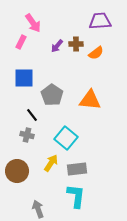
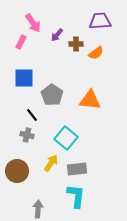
purple arrow: moved 11 px up
gray arrow: rotated 24 degrees clockwise
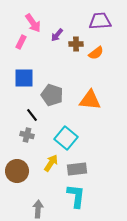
gray pentagon: rotated 15 degrees counterclockwise
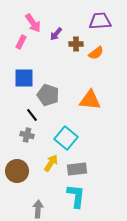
purple arrow: moved 1 px left, 1 px up
gray pentagon: moved 4 px left
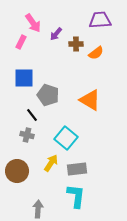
purple trapezoid: moved 1 px up
orange triangle: rotated 25 degrees clockwise
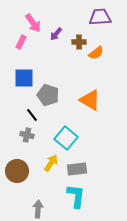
purple trapezoid: moved 3 px up
brown cross: moved 3 px right, 2 px up
